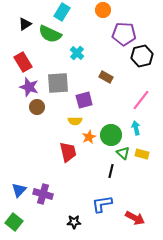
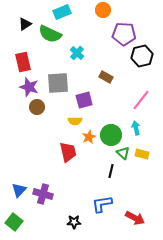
cyan rectangle: rotated 36 degrees clockwise
red rectangle: rotated 18 degrees clockwise
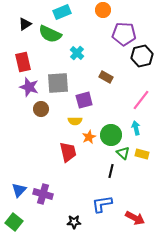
brown circle: moved 4 px right, 2 px down
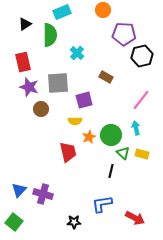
green semicircle: moved 1 px down; rotated 115 degrees counterclockwise
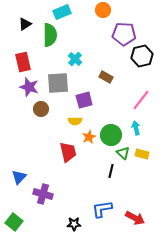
cyan cross: moved 2 px left, 6 px down
blue triangle: moved 13 px up
blue L-shape: moved 5 px down
black star: moved 2 px down
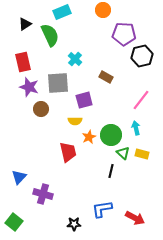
green semicircle: rotated 25 degrees counterclockwise
